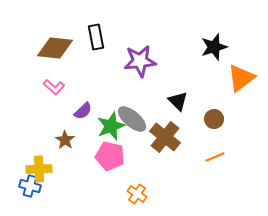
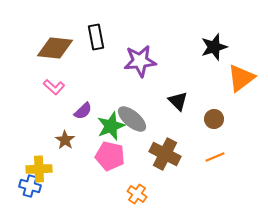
brown cross: moved 17 px down; rotated 12 degrees counterclockwise
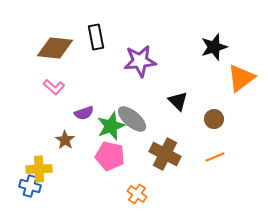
purple semicircle: moved 1 px right, 2 px down; rotated 24 degrees clockwise
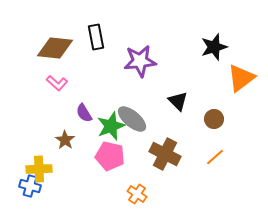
pink L-shape: moved 3 px right, 4 px up
purple semicircle: rotated 78 degrees clockwise
orange line: rotated 18 degrees counterclockwise
